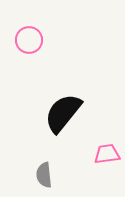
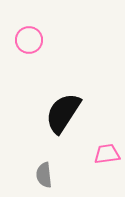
black semicircle: rotated 6 degrees counterclockwise
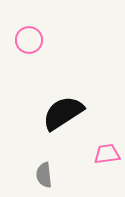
black semicircle: rotated 24 degrees clockwise
